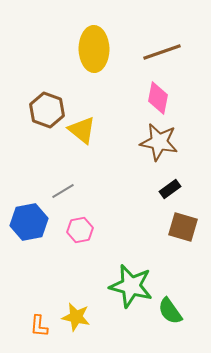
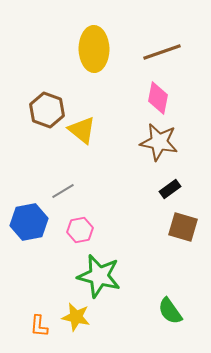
green star: moved 32 px left, 10 px up
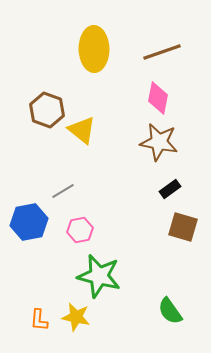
orange L-shape: moved 6 px up
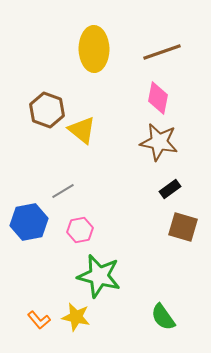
green semicircle: moved 7 px left, 6 px down
orange L-shape: rotated 45 degrees counterclockwise
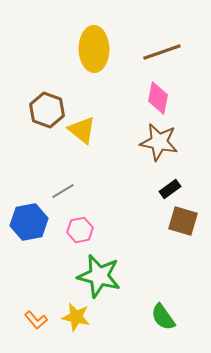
brown square: moved 6 px up
orange L-shape: moved 3 px left
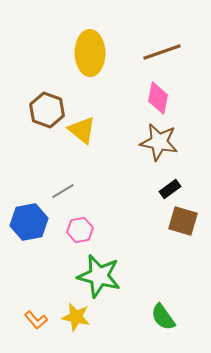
yellow ellipse: moved 4 px left, 4 px down
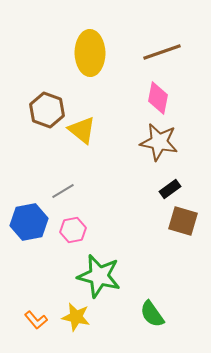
pink hexagon: moved 7 px left
green semicircle: moved 11 px left, 3 px up
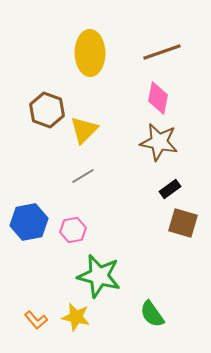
yellow triangle: moved 2 px right; rotated 36 degrees clockwise
gray line: moved 20 px right, 15 px up
brown square: moved 2 px down
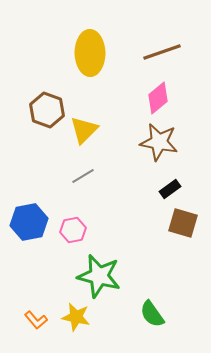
pink diamond: rotated 40 degrees clockwise
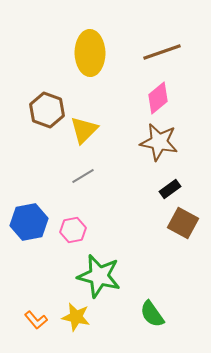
brown square: rotated 12 degrees clockwise
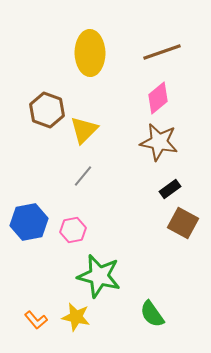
gray line: rotated 20 degrees counterclockwise
